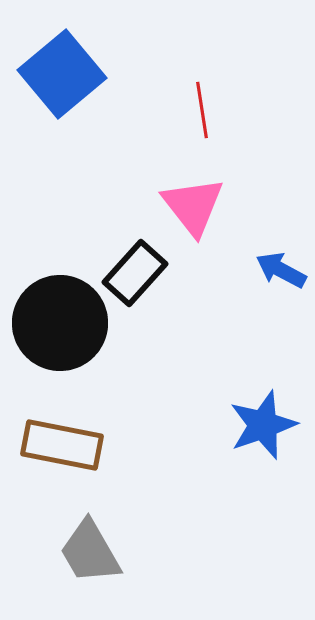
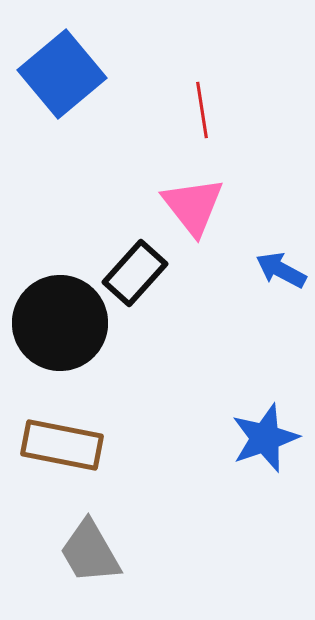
blue star: moved 2 px right, 13 px down
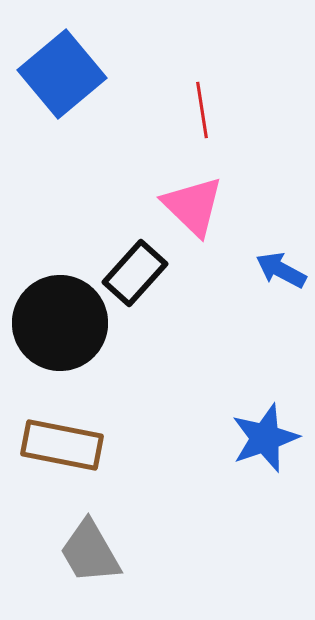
pink triangle: rotated 8 degrees counterclockwise
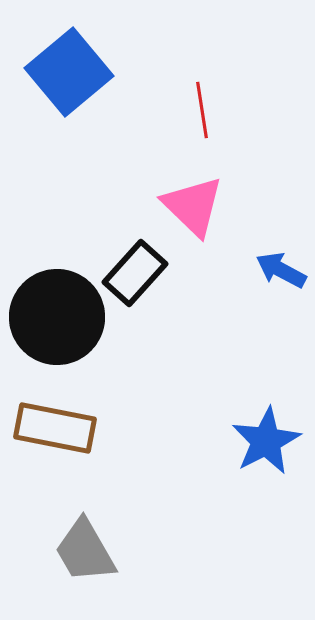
blue square: moved 7 px right, 2 px up
black circle: moved 3 px left, 6 px up
blue star: moved 1 px right, 3 px down; rotated 8 degrees counterclockwise
brown rectangle: moved 7 px left, 17 px up
gray trapezoid: moved 5 px left, 1 px up
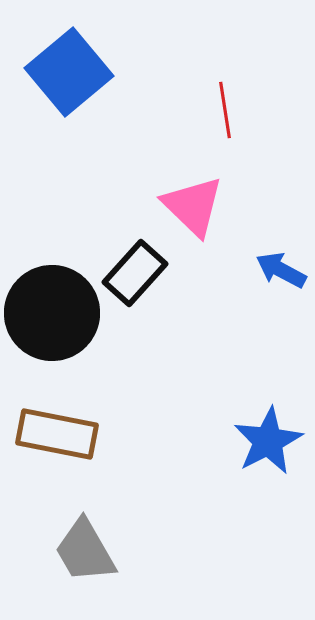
red line: moved 23 px right
black circle: moved 5 px left, 4 px up
brown rectangle: moved 2 px right, 6 px down
blue star: moved 2 px right
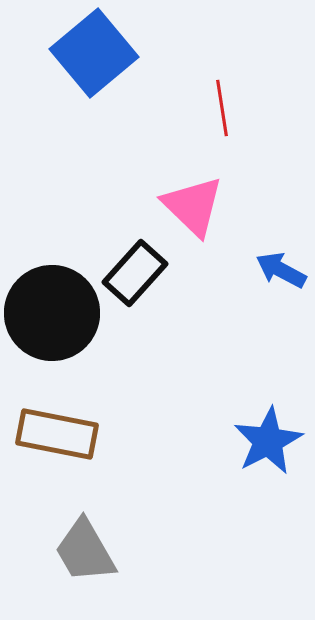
blue square: moved 25 px right, 19 px up
red line: moved 3 px left, 2 px up
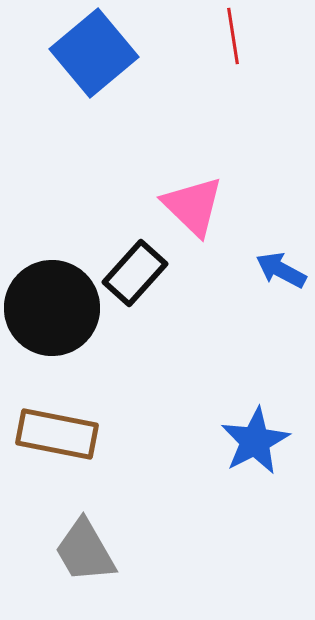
red line: moved 11 px right, 72 px up
black circle: moved 5 px up
blue star: moved 13 px left
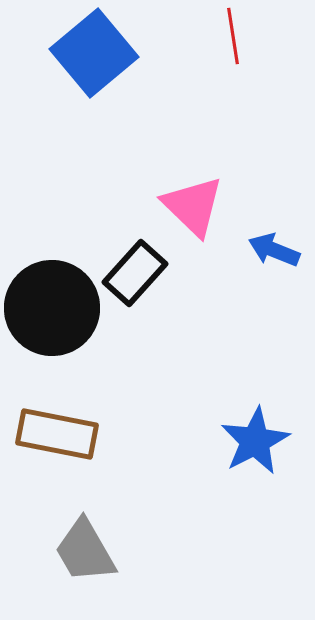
blue arrow: moved 7 px left, 20 px up; rotated 6 degrees counterclockwise
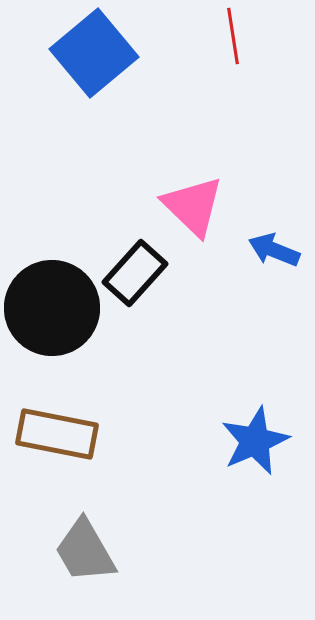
blue star: rotated 4 degrees clockwise
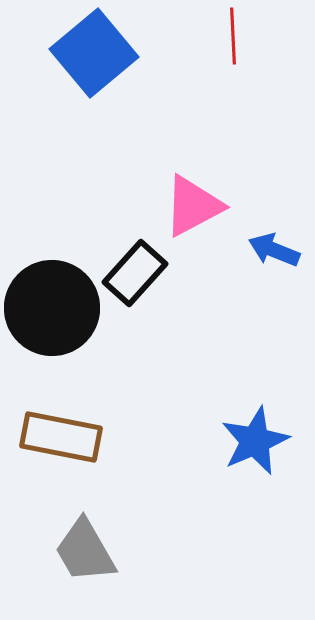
red line: rotated 6 degrees clockwise
pink triangle: rotated 48 degrees clockwise
brown rectangle: moved 4 px right, 3 px down
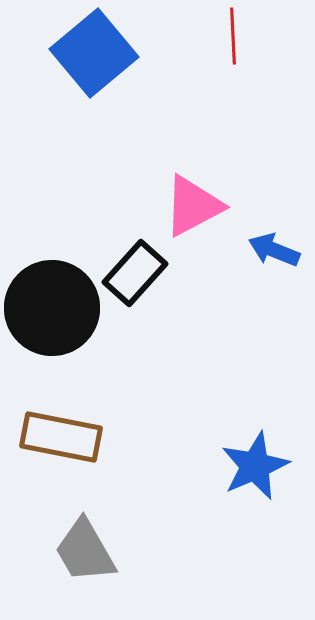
blue star: moved 25 px down
